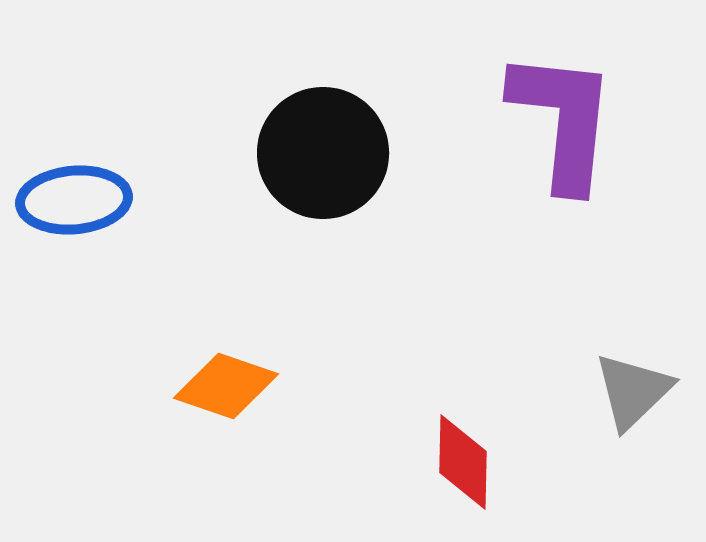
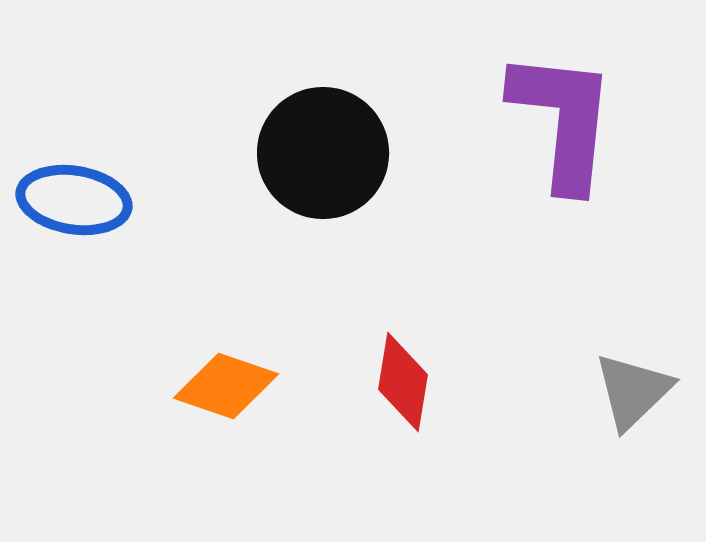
blue ellipse: rotated 14 degrees clockwise
red diamond: moved 60 px left, 80 px up; rotated 8 degrees clockwise
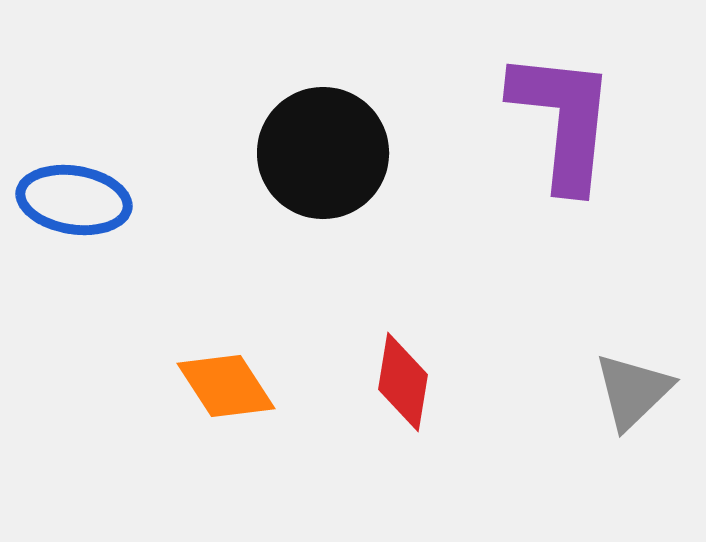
orange diamond: rotated 38 degrees clockwise
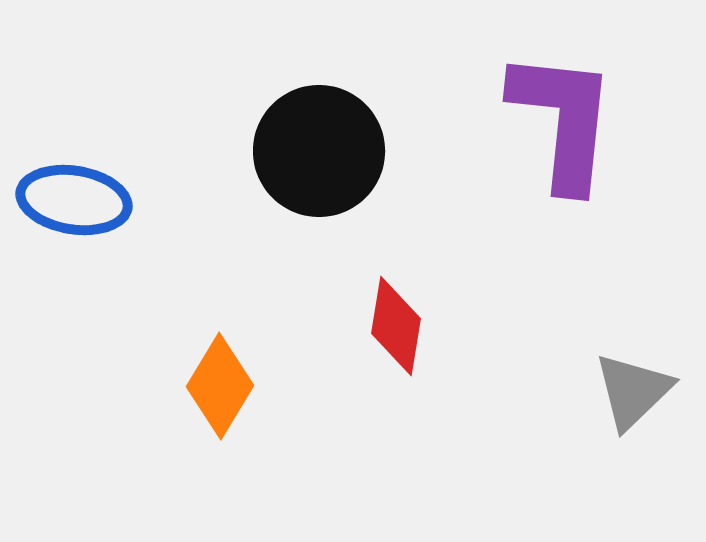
black circle: moved 4 px left, 2 px up
red diamond: moved 7 px left, 56 px up
orange diamond: moved 6 px left; rotated 64 degrees clockwise
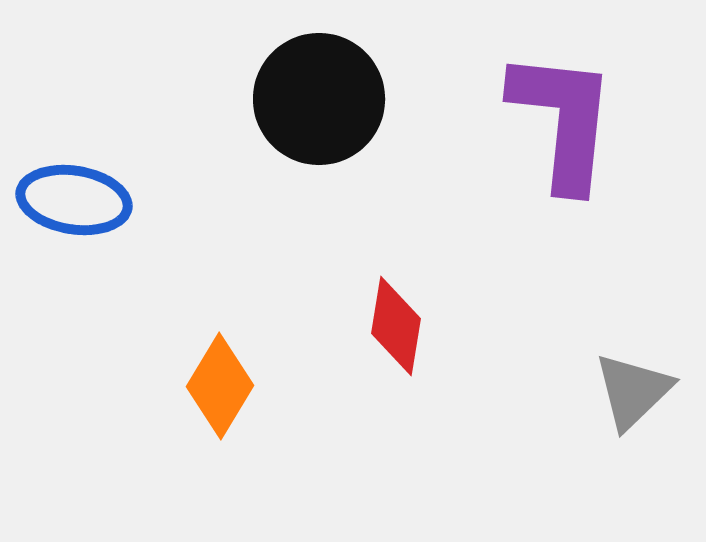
black circle: moved 52 px up
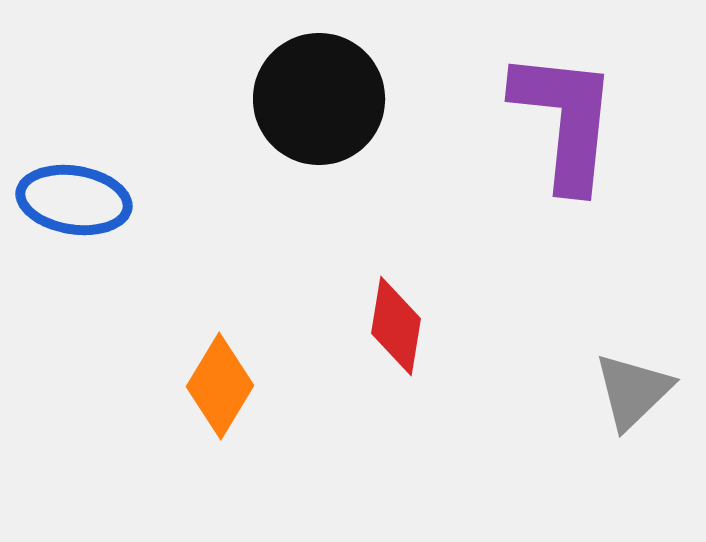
purple L-shape: moved 2 px right
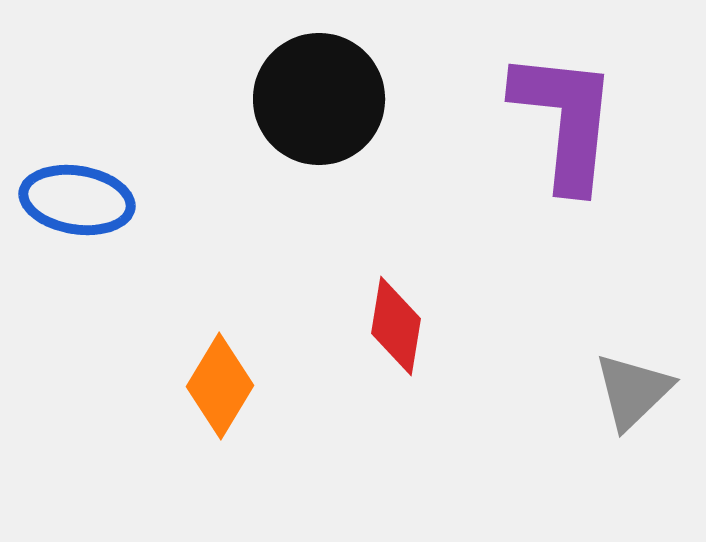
blue ellipse: moved 3 px right
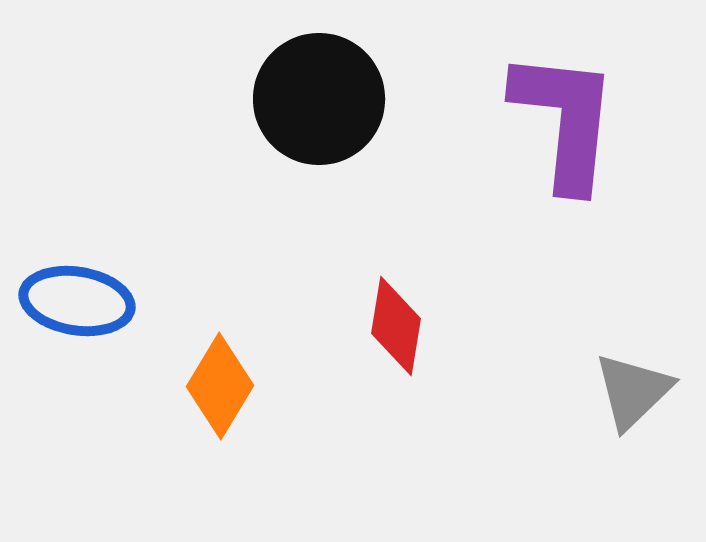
blue ellipse: moved 101 px down
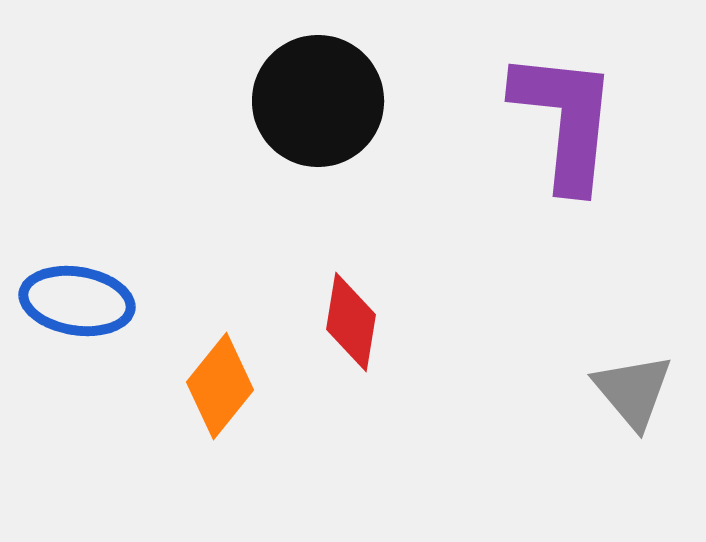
black circle: moved 1 px left, 2 px down
red diamond: moved 45 px left, 4 px up
orange diamond: rotated 8 degrees clockwise
gray triangle: rotated 26 degrees counterclockwise
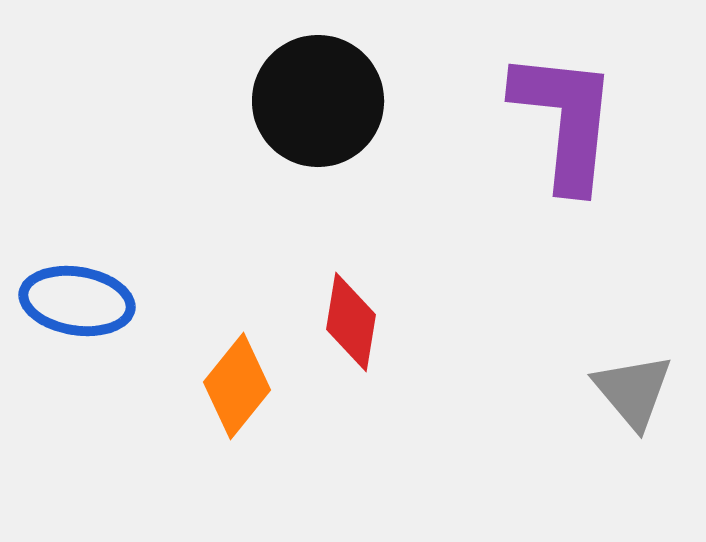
orange diamond: moved 17 px right
